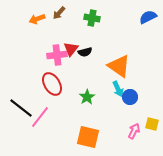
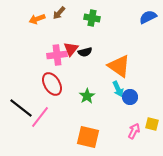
green star: moved 1 px up
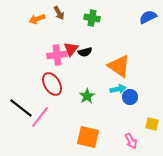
brown arrow: rotated 72 degrees counterclockwise
cyan arrow: rotated 77 degrees counterclockwise
pink arrow: moved 3 px left, 10 px down; rotated 126 degrees clockwise
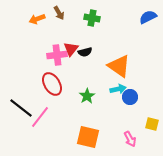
pink arrow: moved 1 px left, 2 px up
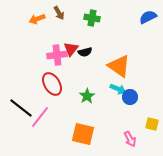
cyan arrow: rotated 35 degrees clockwise
orange square: moved 5 px left, 3 px up
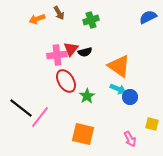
green cross: moved 1 px left, 2 px down; rotated 28 degrees counterclockwise
red ellipse: moved 14 px right, 3 px up
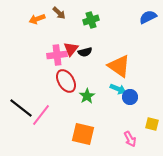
brown arrow: rotated 16 degrees counterclockwise
pink line: moved 1 px right, 2 px up
